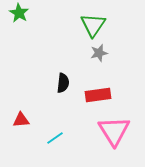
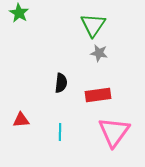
gray star: rotated 24 degrees clockwise
black semicircle: moved 2 px left
pink triangle: moved 1 px down; rotated 8 degrees clockwise
cyan line: moved 5 px right, 6 px up; rotated 54 degrees counterclockwise
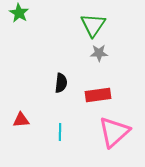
gray star: rotated 12 degrees counterclockwise
pink triangle: rotated 12 degrees clockwise
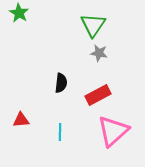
gray star: rotated 12 degrees clockwise
red rectangle: rotated 20 degrees counterclockwise
pink triangle: moved 1 px left, 1 px up
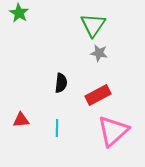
cyan line: moved 3 px left, 4 px up
